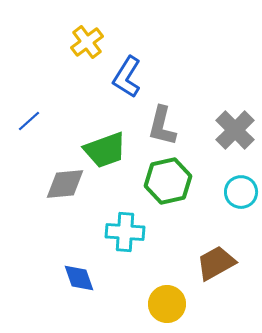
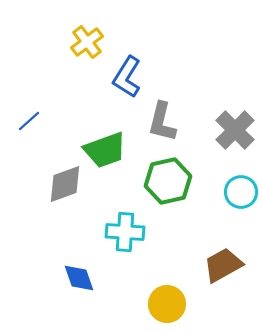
gray L-shape: moved 4 px up
gray diamond: rotated 15 degrees counterclockwise
brown trapezoid: moved 7 px right, 2 px down
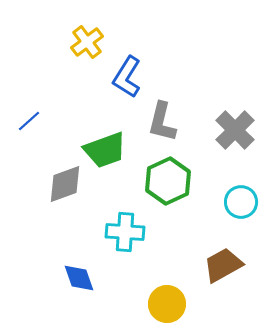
green hexagon: rotated 12 degrees counterclockwise
cyan circle: moved 10 px down
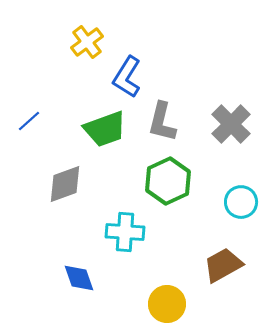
gray cross: moved 4 px left, 6 px up
green trapezoid: moved 21 px up
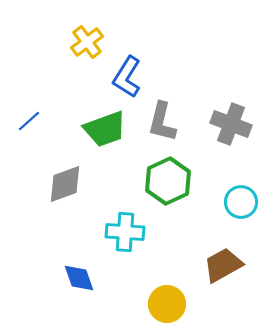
gray cross: rotated 24 degrees counterclockwise
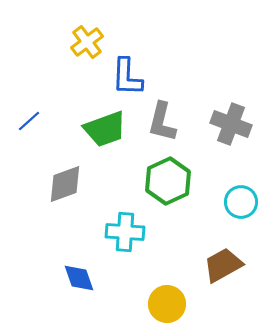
blue L-shape: rotated 30 degrees counterclockwise
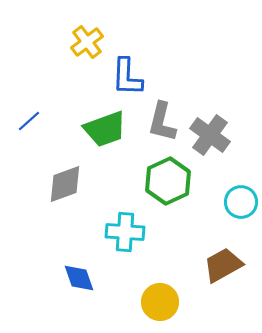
gray cross: moved 21 px left, 11 px down; rotated 15 degrees clockwise
yellow circle: moved 7 px left, 2 px up
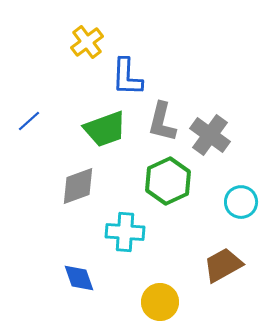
gray diamond: moved 13 px right, 2 px down
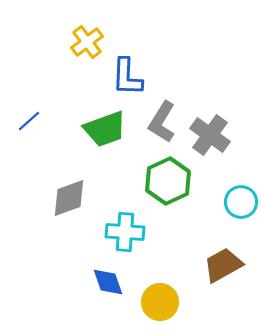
gray L-shape: rotated 18 degrees clockwise
gray diamond: moved 9 px left, 12 px down
blue diamond: moved 29 px right, 4 px down
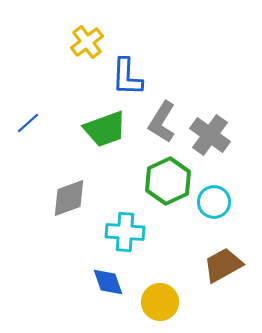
blue line: moved 1 px left, 2 px down
cyan circle: moved 27 px left
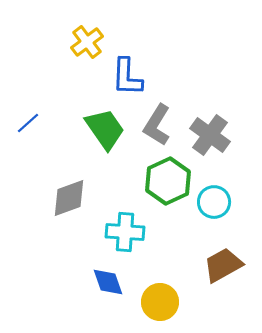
gray L-shape: moved 5 px left, 3 px down
green trapezoid: rotated 105 degrees counterclockwise
